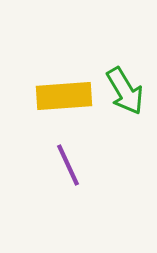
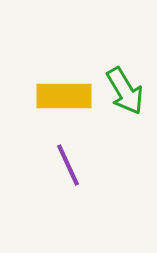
yellow rectangle: rotated 4 degrees clockwise
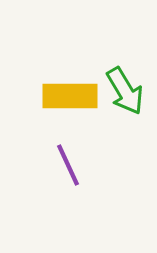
yellow rectangle: moved 6 px right
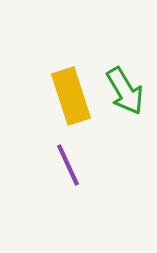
yellow rectangle: moved 1 px right; rotated 72 degrees clockwise
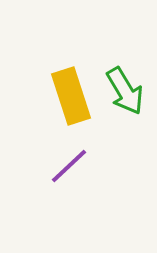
purple line: moved 1 px right, 1 px down; rotated 72 degrees clockwise
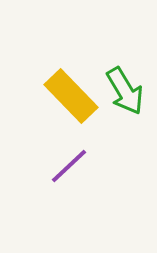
yellow rectangle: rotated 26 degrees counterclockwise
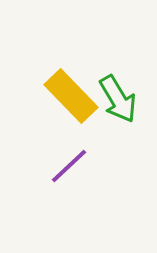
green arrow: moved 7 px left, 8 px down
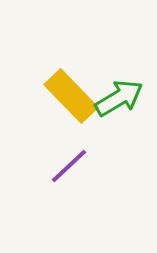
green arrow: moved 1 px right, 1 px up; rotated 90 degrees counterclockwise
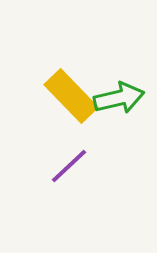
green arrow: rotated 18 degrees clockwise
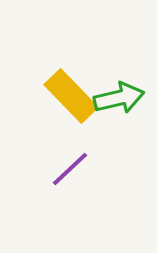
purple line: moved 1 px right, 3 px down
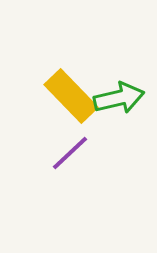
purple line: moved 16 px up
